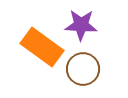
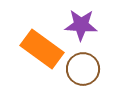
orange rectangle: moved 2 px down
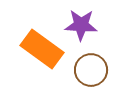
brown circle: moved 8 px right, 1 px down
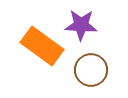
orange rectangle: moved 3 px up
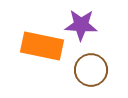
orange rectangle: rotated 24 degrees counterclockwise
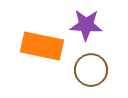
purple star: moved 5 px right
